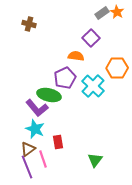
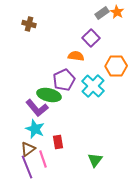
orange hexagon: moved 1 px left, 2 px up
purple pentagon: moved 1 px left, 2 px down
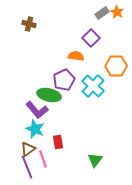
purple L-shape: moved 2 px down
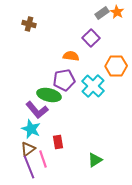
orange semicircle: moved 5 px left
purple pentagon: rotated 15 degrees clockwise
cyan star: moved 4 px left
green triangle: rotated 21 degrees clockwise
purple line: moved 2 px right
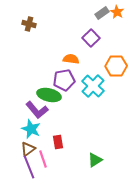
orange semicircle: moved 3 px down
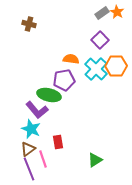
purple square: moved 9 px right, 2 px down
cyan cross: moved 3 px right, 17 px up
purple line: moved 2 px down
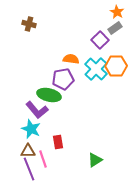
gray rectangle: moved 13 px right, 15 px down
purple pentagon: moved 1 px left, 1 px up
brown triangle: moved 2 px down; rotated 35 degrees clockwise
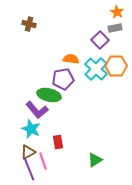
gray rectangle: rotated 24 degrees clockwise
brown triangle: moved 1 px down; rotated 28 degrees counterclockwise
pink line: moved 2 px down
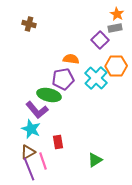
orange star: moved 2 px down
cyan cross: moved 9 px down
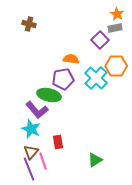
brown triangle: moved 3 px right; rotated 21 degrees counterclockwise
